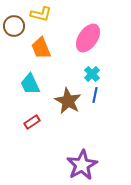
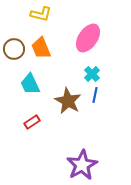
brown circle: moved 23 px down
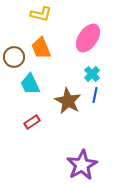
brown circle: moved 8 px down
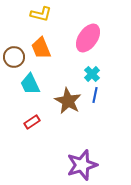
purple star: rotated 12 degrees clockwise
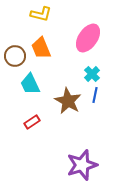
brown circle: moved 1 px right, 1 px up
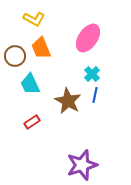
yellow L-shape: moved 7 px left, 5 px down; rotated 15 degrees clockwise
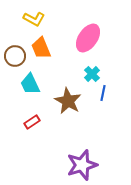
blue line: moved 8 px right, 2 px up
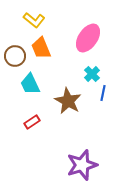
yellow L-shape: moved 1 px down; rotated 10 degrees clockwise
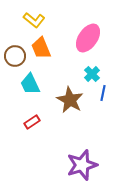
brown star: moved 2 px right, 1 px up
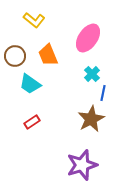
orange trapezoid: moved 7 px right, 7 px down
cyan trapezoid: rotated 30 degrees counterclockwise
brown star: moved 21 px right, 19 px down; rotated 16 degrees clockwise
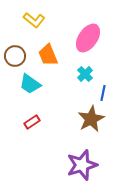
cyan cross: moved 7 px left
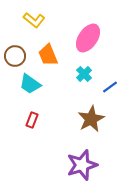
cyan cross: moved 1 px left
blue line: moved 7 px right, 6 px up; rotated 42 degrees clockwise
red rectangle: moved 2 px up; rotated 35 degrees counterclockwise
